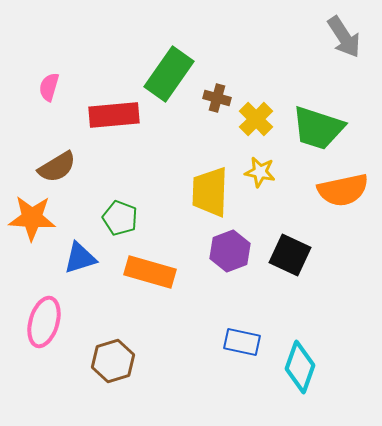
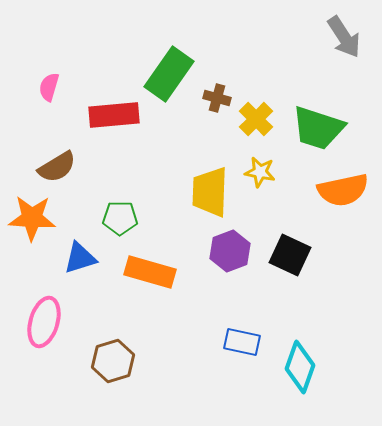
green pentagon: rotated 20 degrees counterclockwise
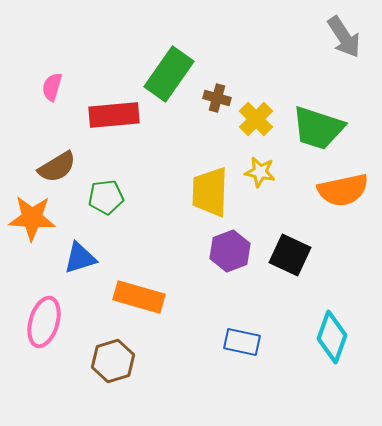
pink semicircle: moved 3 px right
green pentagon: moved 14 px left, 21 px up; rotated 8 degrees counterclockwise
orange rectangle: moved 11 px left, 25 px down
cyan diamond: moved 32 px right, 30 px up
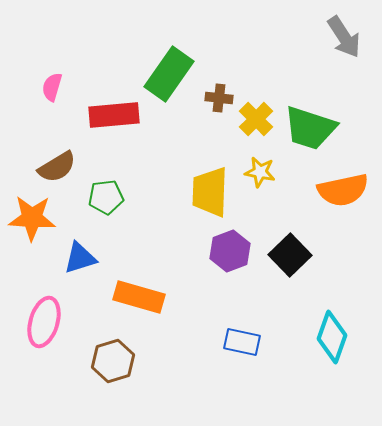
brown cross: moved 2 px right; rotated 8 degrees counterclockwise
green trapezoid: moved 8 px left
black square: rotated 21 degrees clockwise
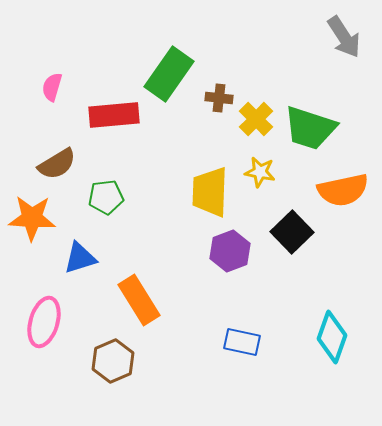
brown semicircle: moved 3 px up
black square: moved 2 px right, 23 px up
orange rectangle: moved 3 px down; rotated 42 degrees clockwise
brown hexagon: rotated 6 degrees counterclockwise
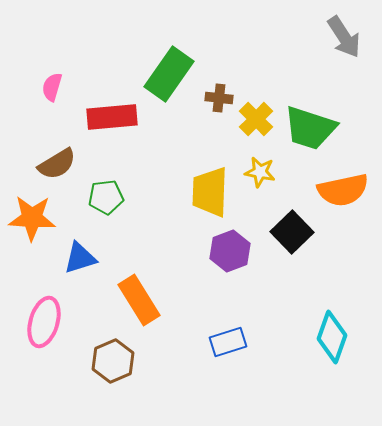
red rectangle: moved 2 px left, 2 px down
blue rectangle: moved 14 px left; rotated 30 degrees counterclockwise
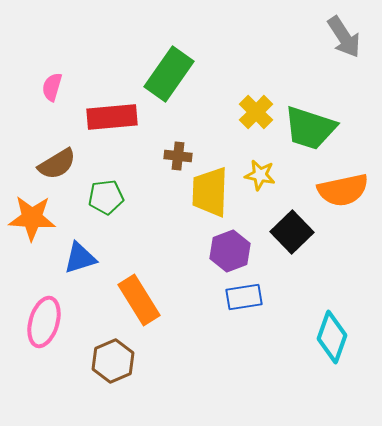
brown cross: moved 41 px left, 58 px down
yellow cross: moved 7 px up
yellow star: moved 3 px down
blue rectangle: moved 16 px right, 45 px up; rotated 9 degrees clockwise
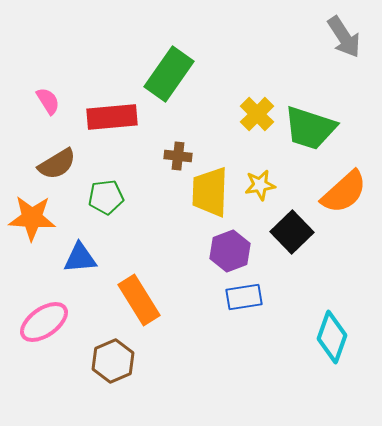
pink semicircle: moved 4 px left, 14 px down; rotated 132 degrees clockwise
yellow cross: moved 1 px right, 2 px down
yellow star: moved 10 px down; rotated 20 degrees counterclockwise
orange semicircle: moved 1 px right, 2 px down; rotated 30 degrees counterclockwise
blue triangle: rotated 12 degrees clockwise
pink ellipse: rotated 39 degrees clockwise
